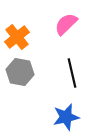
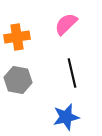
orange cross: rotated 30 degrees clockwise
gray hexagon: moved 2 px left, 8 px down
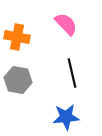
pink semicircle: rotated 90 degrees clockwise
orange cross: rotated 20 degrees clockwise
blue star: rotated 8 degrees clockwise
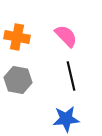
pink semicircle: moved 12 px down
black line: moved 1 px left, 3 px down
blue star: moved 2 px down
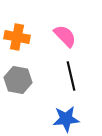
pink semicircle: moved 1 px left
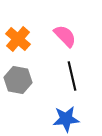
orange cross: moved 1 px right, 2 px down; rotated 30 degrees clockwise
black line: moved 1 px right
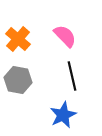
blue star: moved 3 px left, 4 px up; rotated 20 degrees counterclockwise
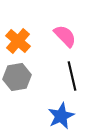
orange cross: moved 2 px down
gray hexagon: moved 1 px left, 3 px up; rotated 20 degrees counterclockwise
blue star: moved 2 px left, 1 px down
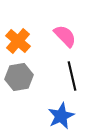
gray hexagon: moved 2 px right
